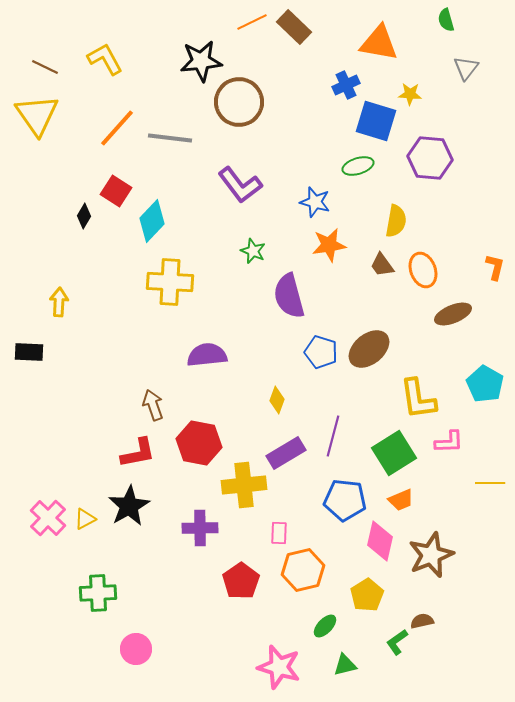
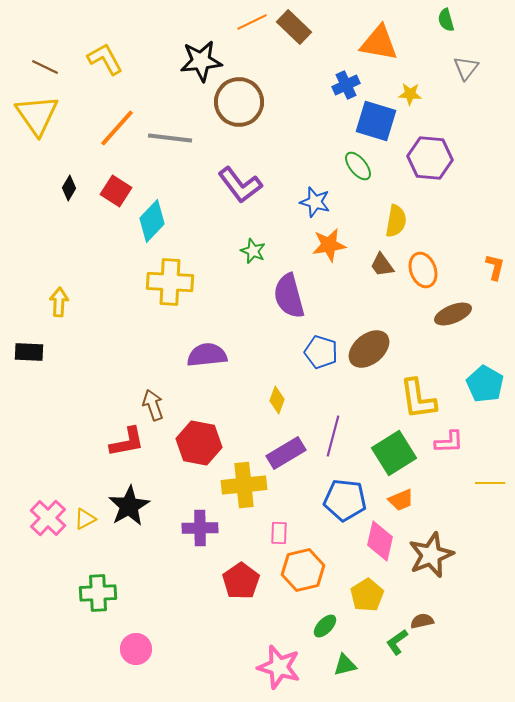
green ellipse at (358, 166): rotated 68 degrees clockwise
black diamond at (84, 216): moved 15 px left, 28 px up
red L-shape at (138, 453): moved 11 px left, 11 px up
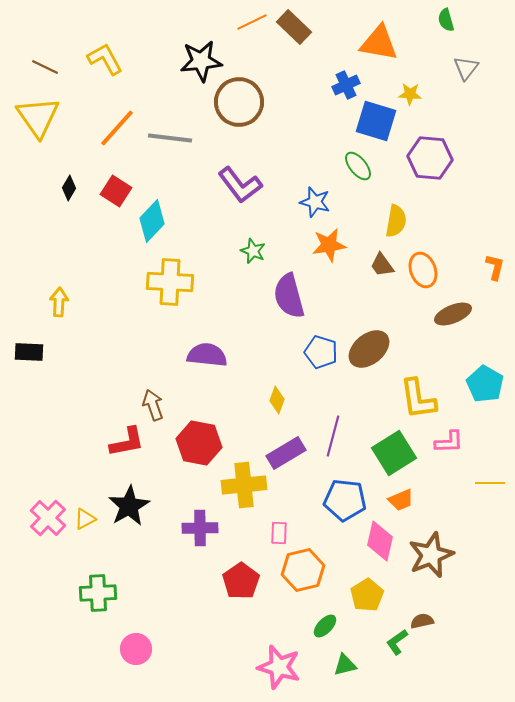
yellow triangle at (37, 115): moved 1 px right, 2 px down
purple semicircle at (207, 355): rotated 12 degrees clockwise
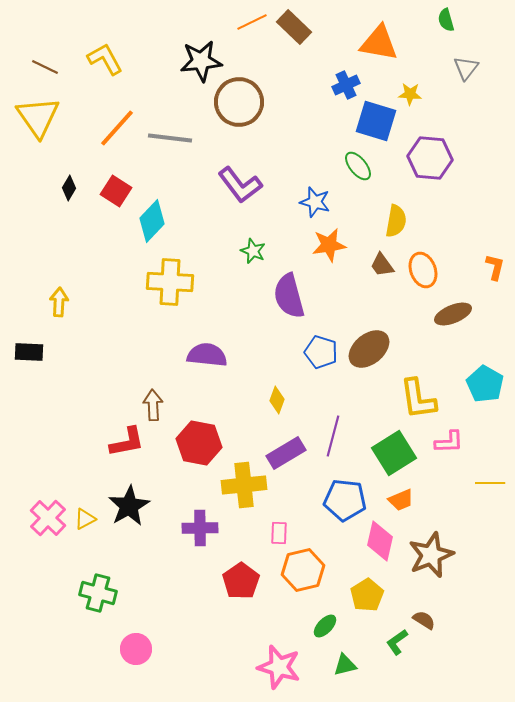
brown arrow at (153, 405): rotated 16 degrees clockwise
green cross at (98, 593): rotated 18 degrees clockwise
brown semicircle at (422, 621): moved 2 px right, 1 px up; rotated 45 degrees clockwise
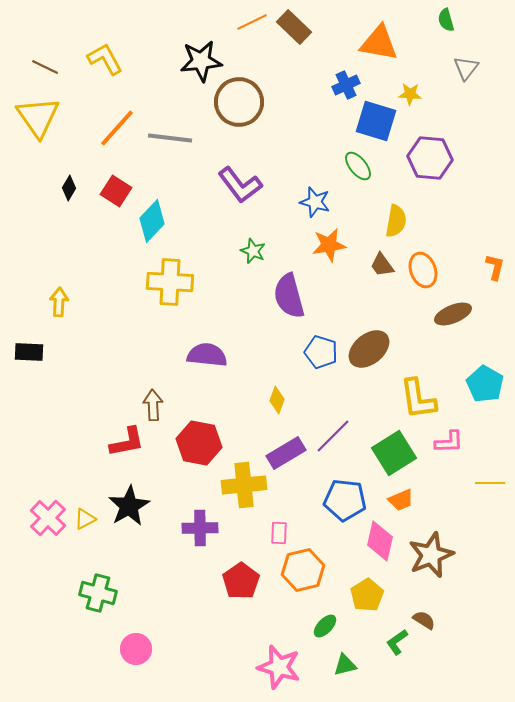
purple line at (333, 436): rotated 30 degrees clockwise
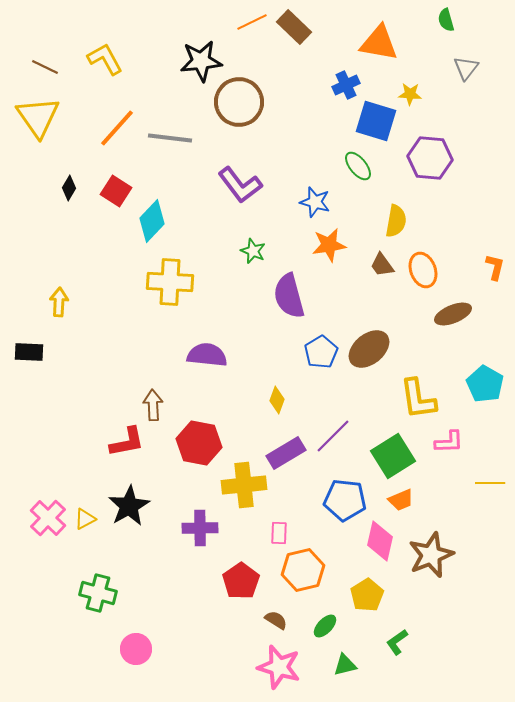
blue pentagon at (321, 352): rotated 24 degrees clockwise
green square at (394, 453): moved 1 px left, 3 px down
brown semicircle at (424, 620): moved 148 px left
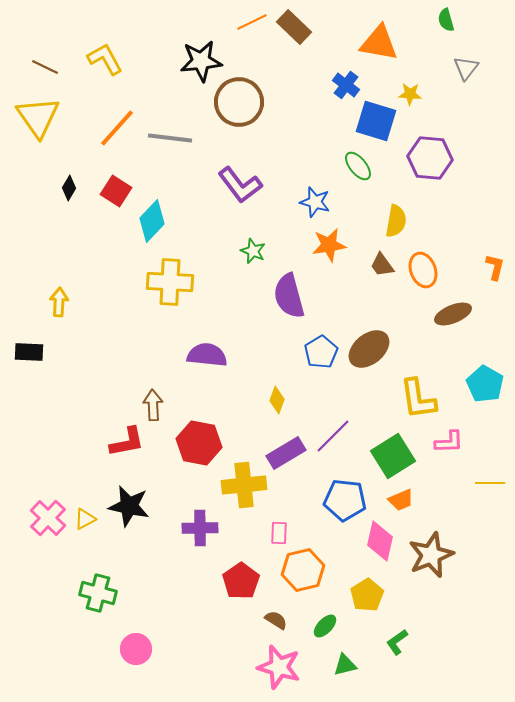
blue cross at (346, 85): rotated 28 degrees counterclockwise
black star at (129, 506): rotated 30 degrees counterclockwise
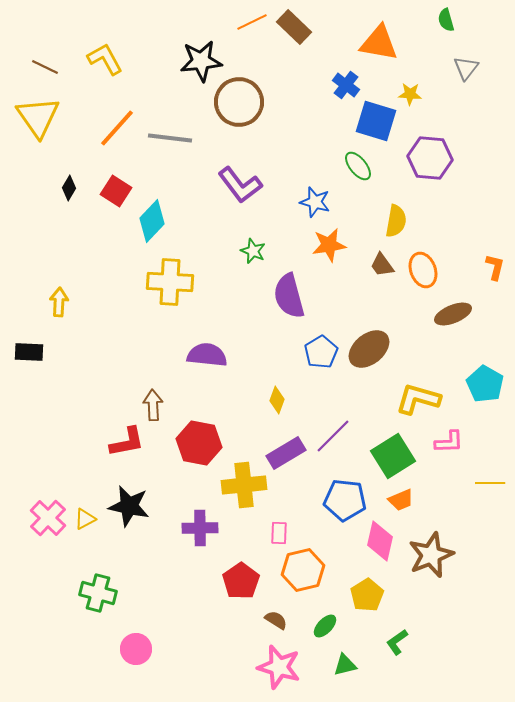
yellow L-shape at (418, 399): rotated 114 degrees clockwise
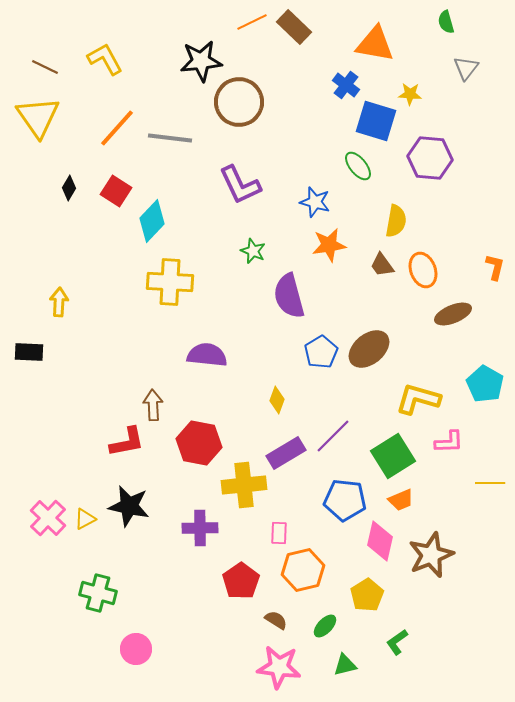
green semicircle at (446, 20): moved 2 px down
orange triangle at (379, 43): moved 4 px left, 1 px down
purple L-shape at (240, 185): rotated 12 degrees clockwise
pink star at (279, 667): rotated 9 degrees counterclockwise
